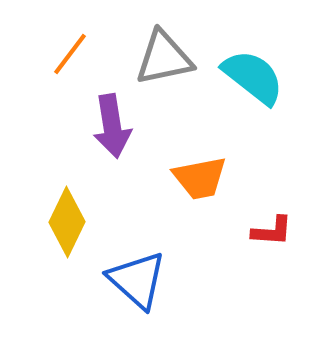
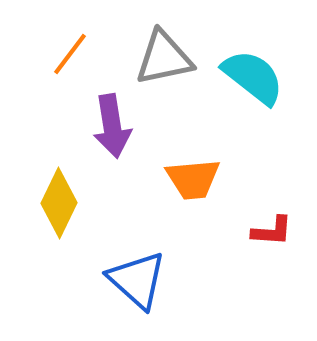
orange trapezoid: moved 7 px left, 1 px down; rotated 6 degrees clockwise
yellow diamond: moved 8 px left, 19 px up
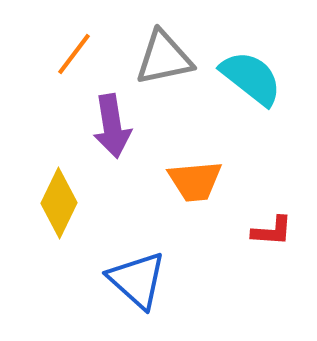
orange line: moved 4 px right
cyan semicircle: moved 2 px left, 1 px down
orange trapezoid: moved 2 px right, 2 px down
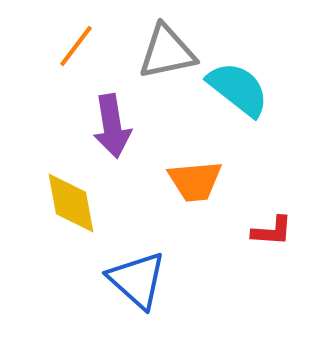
orange line: moved 2 px right, 8 px up
gray triangle: moved 3 px right, 6 px up
cyan semicircle: moved 13 px left, 11 px down
yellow diamond: moved 12 px right; rotated 36 degrees counterclockwise
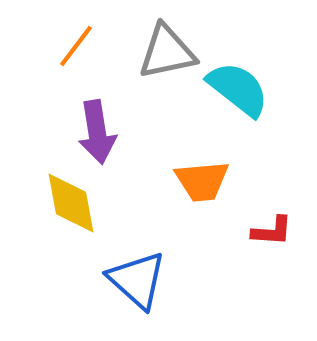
purple arrow: moved 15 px left, 6 px down
orange trapezoid: moved 7 px right
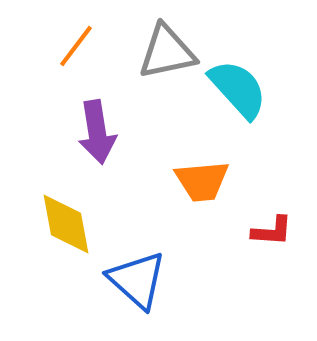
cyan semicircle: rotated 10 degrees clockwise
yellow diamond: moved 5 px left, 21 px down
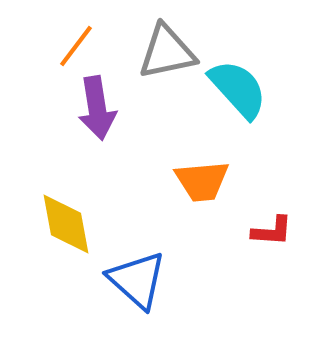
purple arrow: moved 24 px up
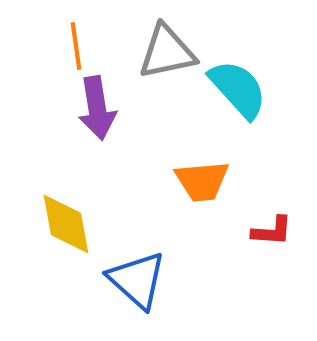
orange line: rotated 45 degrees counterclockwise
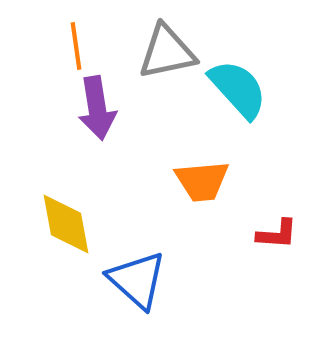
red L-shape: moved 5 px right, 3 px down
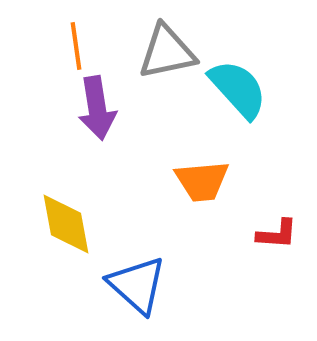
blue triangle: moved 5 px down
